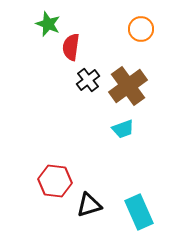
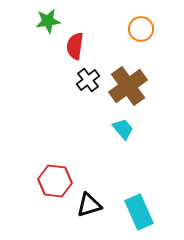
green star: moved 3 px up; rotated 30 degrees counterclockwise
red semicircle: moved 4 px right, 1 px up
cyan trapezoid: rotated 110 degrees counterclockwise
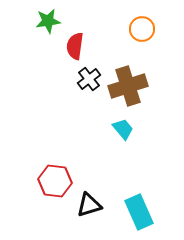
orange circle: moved 1 px right
black cross: moved 1 px right, 1 px up
brown cross: rotated 18 degrees clockwise
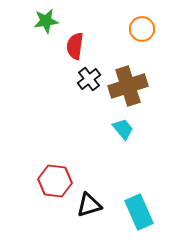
green star: moved 2 px left
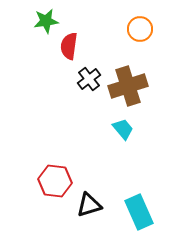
orange circle: moved 2 px left
red semicircle: moved 6 px left
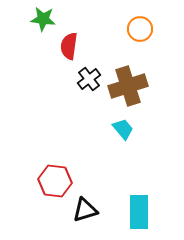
green star: moved 3 px left, 2 px up; rotated 15 degrees clockwise
black triangle: moved 4 px left, 5 px down
cyan rectangle: rotated 24 degrees clockwise
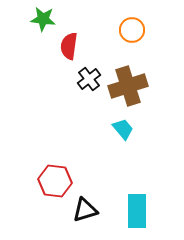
orange circle: moved 8 px left, 1 px down
cyan rectangle: moved 2 px left, 1 px up
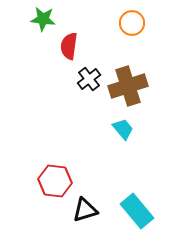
orange circle: moved 7 px up
cyan rectangle: rotated 40 degrees counterclockwise
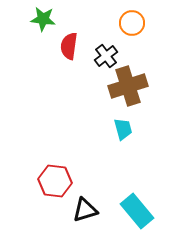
black cross: moved 17 px right, 23 px up
cyan trapezoid: rotated 25 degrees clockwise
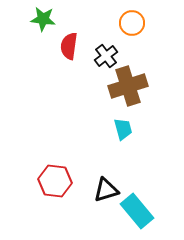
black triangle: moved 21 px right, 20 px up
